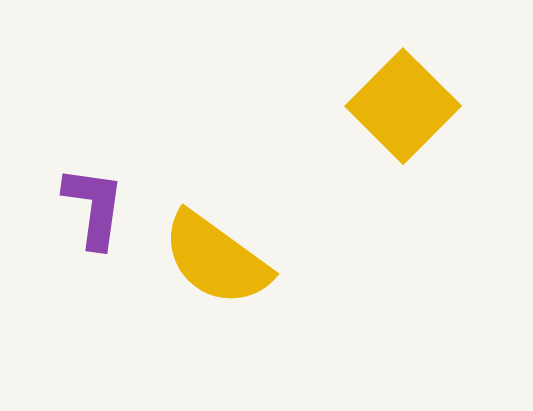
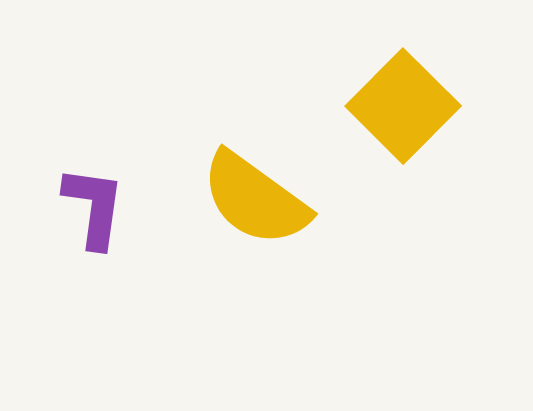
yellow semicircle: moved 39 px right, 60 px up
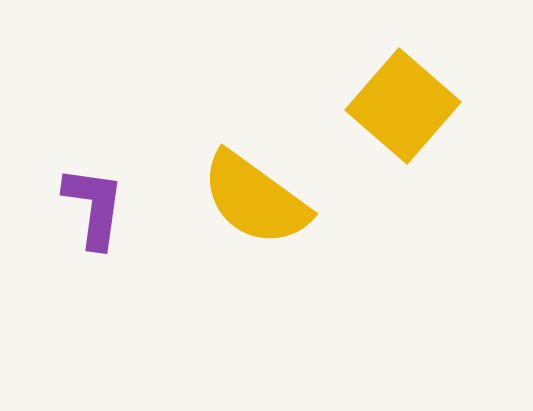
yellow square: rotated 4 degrees counterclockwise
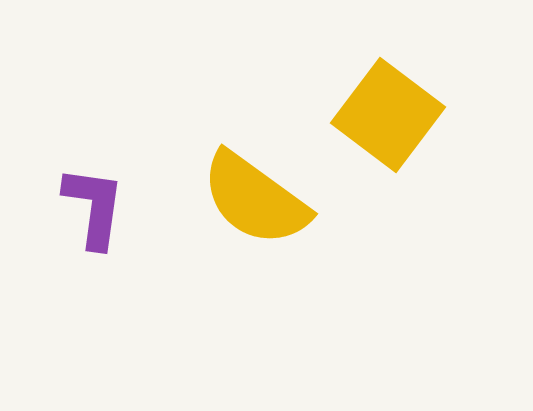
yellow square: moved 15 px left, 9 px down; rotated 4 degrees counterclockwise
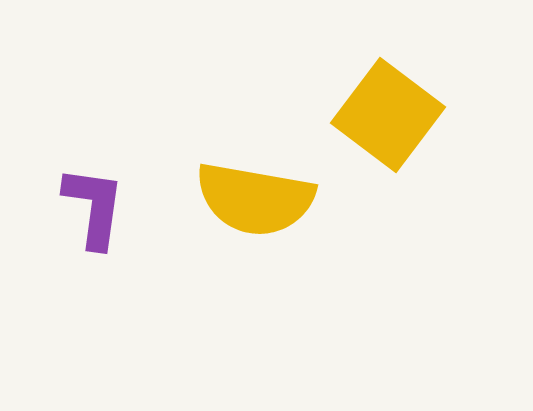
yellow semicircle: rotated 26 degrees counterclockwise
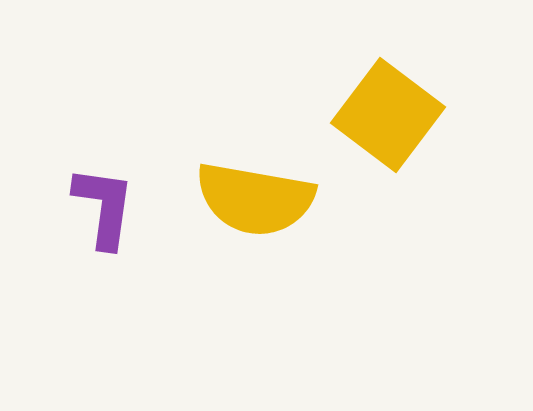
purple L-shape: moved 10 px right
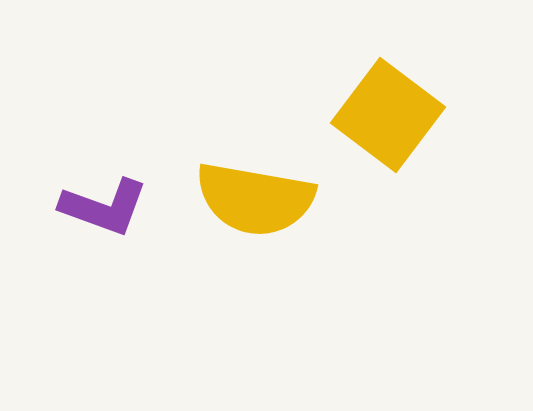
purple L-shape: rotated 102 degrees clockwise
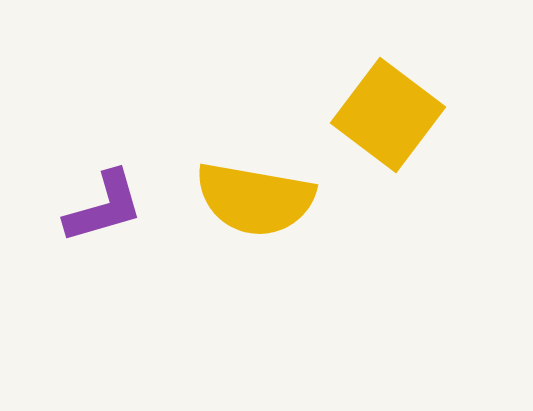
purple L-shape: rotated 36 degrees counterclockwise
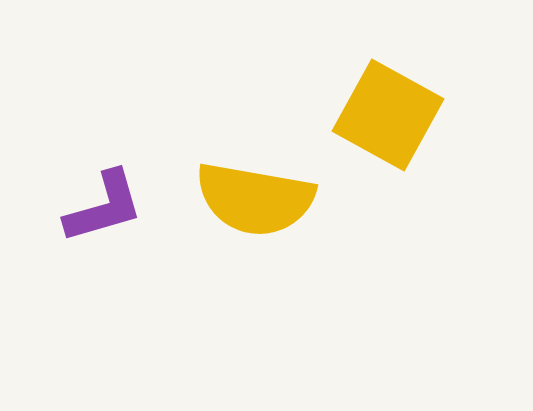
yellow square: rotated 8 degrees counterclockwise
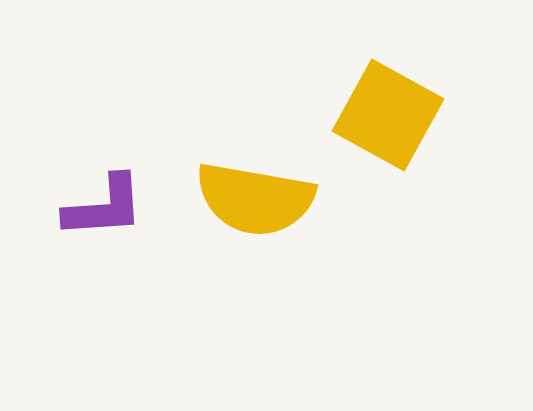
purple L-shape: rotated 12 degrees clockwise
